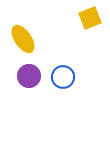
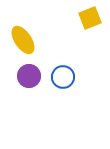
yellow ellipse: moved 1 px down
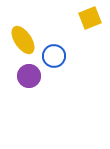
blue circle: moved 9 px left, 21 px up
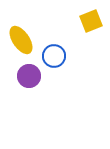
yellow square: moved 1 px right, 3 px down
yellow ellipse: moved 2 px left
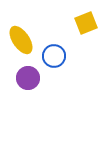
yellow square: moved 5 px left, 2 px down
purple circle: moved 1 px left, 2 px down
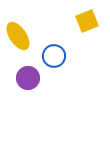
yellow square: moved 1 px right, 2 px up
yellow ellipse: moved 3 px left, 4 px up
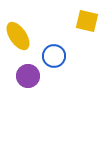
yellow square: rotated 35 degrees clockwise
purple circle: moved 2 px up
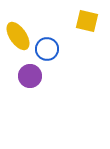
blue circle: moved 7 px left, 7 px up
purple circle: moved 2 px right
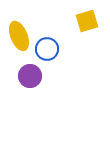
yellow square: rotated 30 degrees counterclockwise
yellow ellipse: moved 1 px right; rotated 12 degrees clockwise
